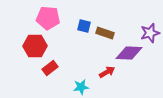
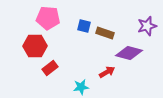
purple star: moved 3 px left, 7 px up
purple diamond: rotated 12 degrees clockwise
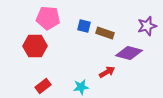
red rectangle: moved 7 px left, 18 px down
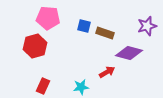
red hexagon: rotated 15 degrees counterclockwise
red rectangle: rotated 28 degrees counterclockwise
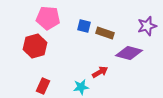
red arrow: moved 7 px left
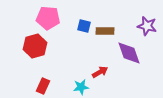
purple star: rotated 30 degrees clockwise
brown rectangle: moved 2 px up; rotated 18 degrees counterclockwise
purple diamond: rotated 56 degrees clockwise
